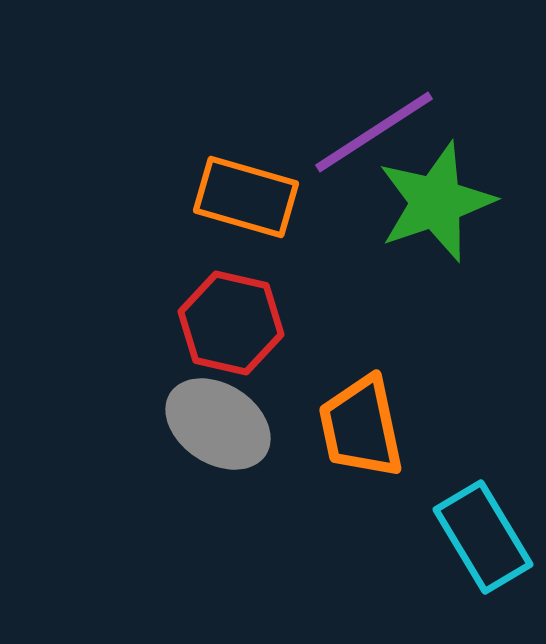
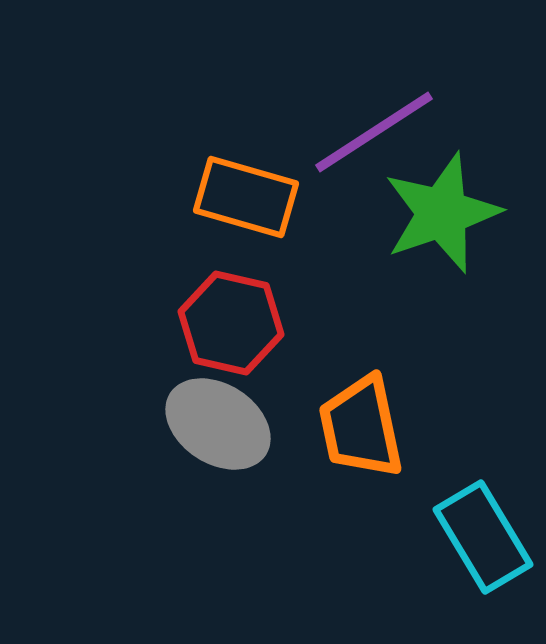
green star: moved 6 px right, 11 px down
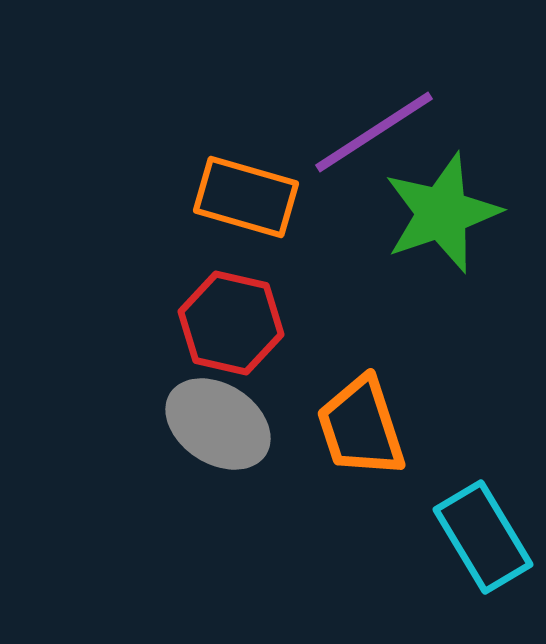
orange trapezoid: rotated 6 degrees counterclockwise
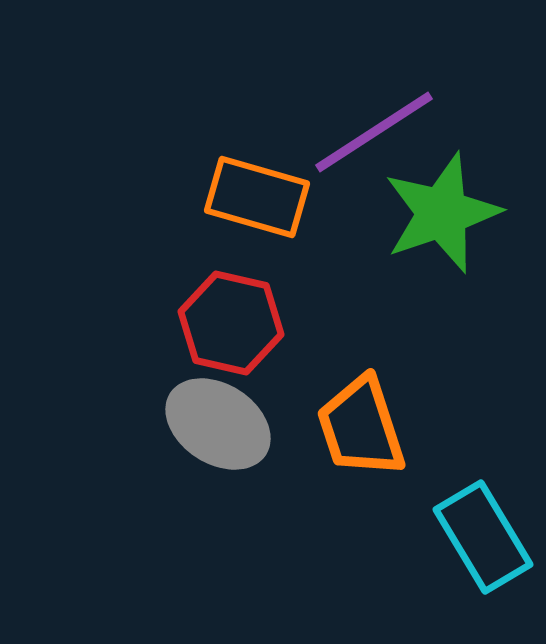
orange rectangle: moved 11 px right
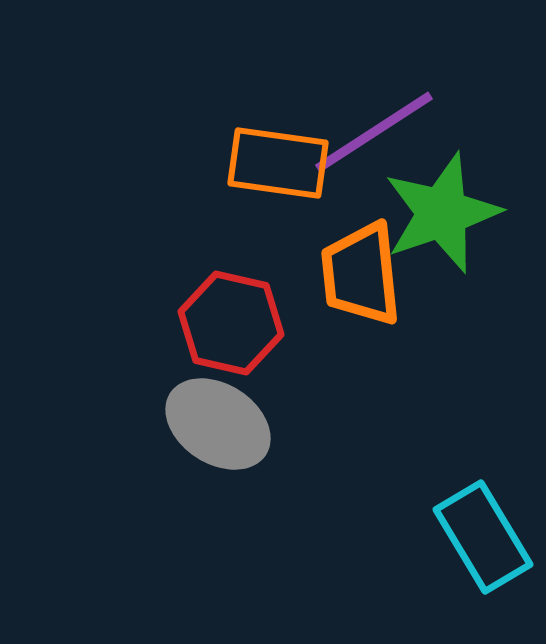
orange rectangle: moved 21 px right, 34 px up; rotated 8 degrees counterclockwise
orange trapezoid: moved 153 px up; rotated 12 degrees clockwise
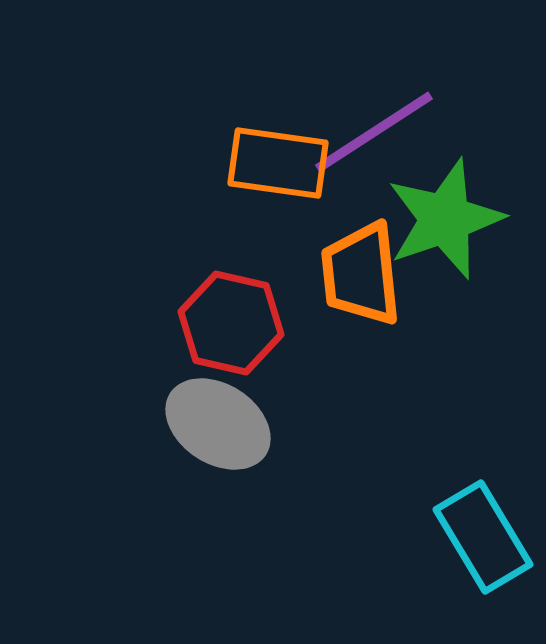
green star: moved 3 px right, 6 px down
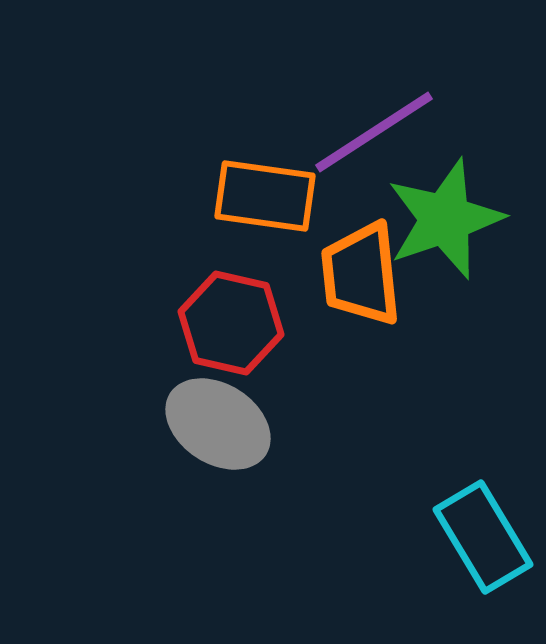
orange rectangle: moved 13 px left, 33 px down
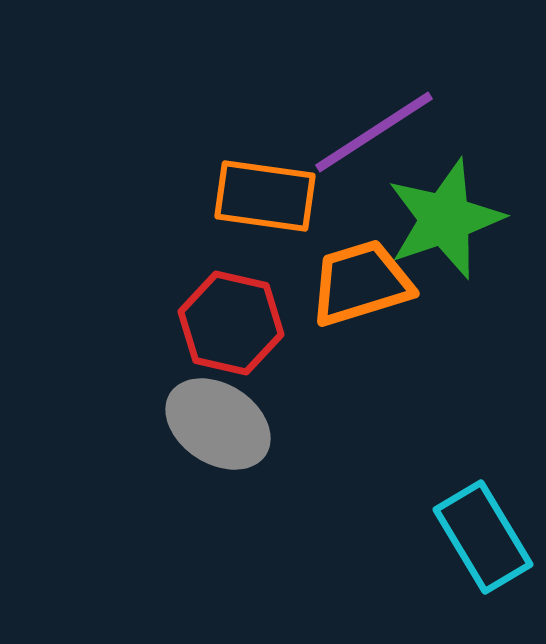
orange trapezoid: moved 9 px down; rotated 79 degrees clockwise
